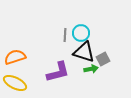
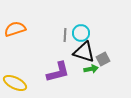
orange semicircle: moved 28 px up
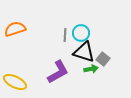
gray square: rotated 24 degrees counterclockwise
purple L-shape: rotated 15 degrees counterclockwise
yellow ellipse: moved 1 px up
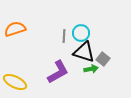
gray line: moved 1 px left, 1 px down
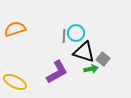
cyan circle: moved 5 px left
purple L-shape: moved 1 px left
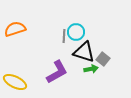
cyan circle: moved 1 px up
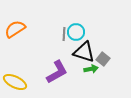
orange semicircle: rotated 15 degrees counterclockwise
gray line: moved 2 px up
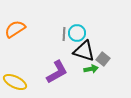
cyan circle: moved 1 px right, 1 px down
black triangle: moved 1 px up
